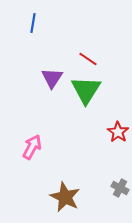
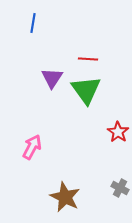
red line: rotated 30 degrees counterclockwise
green triangle: rotated 8 degrees counterclockwise
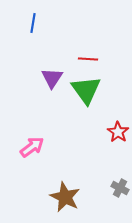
pink arrow: rotated 25 degrees clockwise
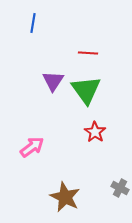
red line: moved 6 px up
purple triangle: moved 1 px right, 3 px down
red star: moved 23 px left
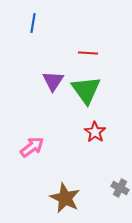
brown star: moved 1 px down
